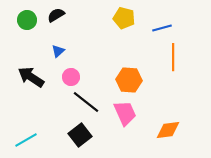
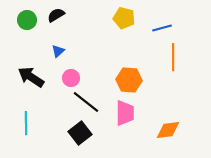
pink circle: moved 1 px down
pink trapezoid: rotated 24 degrees clockwise
black square: moved 2 px up
cyan line: moved 17 px up; rotated 60 degrees counterclockwise
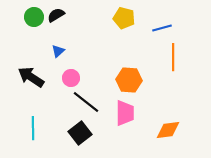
green circle: moved 7 px right, 3 px up
cyan line: moved 7 px right, 5 px down
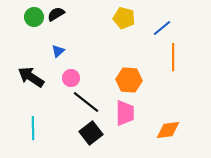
black semicircle: moved 1 px up
blue line: rotated 24 degrees counterclockwise
black square: moved 11 px right
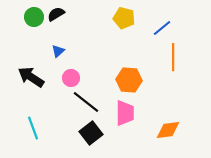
cyan line: rotated 20 degrees counterclockwise
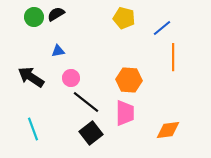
blue triangle: rotated 32 degrees clockwise
cyan line: moved 1 px down
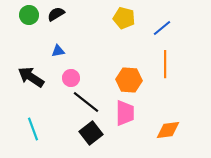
green circle: moved 5 px left, 2 px up
orange line: moved 8 px left, 7 px down
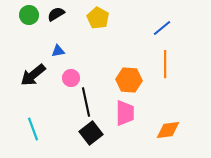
yellow pentagon: moved 26 px left; rotated 15 degrees clockwise
black arrow: moved 2 px right, 2 px up; rotated 72 degrees counterclockwise
black line: rotated 40 degrees clockwise
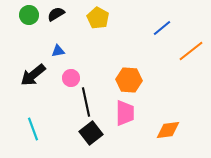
orange line: moved 26 px right, 13 px up; rotated 52 degrees clockwise
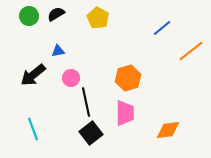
green circle: moved 1 px down
orange hexagon: moved 1 px left, 2 px up; rotated 20 degrees counterclockwise
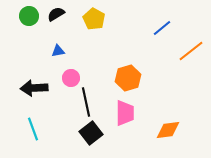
yellow pentagon: moved 4 px left, 1 px down
black arrow: moved 1 px right, 13 px down; rotated 36 degrees clockwise
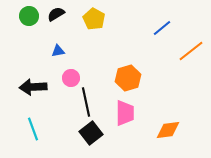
black arrow: moved 1 px left, 1 px up
